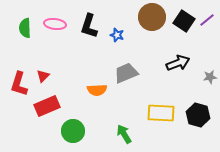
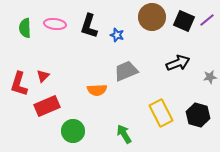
black square: rotated 10 degrees counterclockwise
gray trapezoid: moved 2 px up
yellow rectangle: rotated 60 degrees clockwise
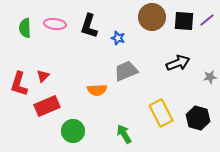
black square: rotated 20 degrees counterclockwise
blue star: moved 1 px right, 3 px down
black hexagon: moved 3 px down
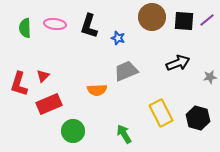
red rectangle: moved 2 px right, 2 px up
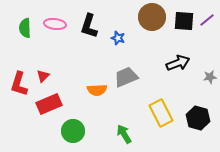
gray trapezoid: moved 6 px down
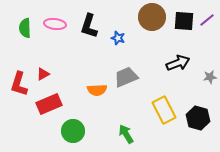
red triangle: moved 2 px up; rotated 16 degrees clockwise
yellow rectangle: moved 3 px right, 3 px up
green arrow: moved 2 px right
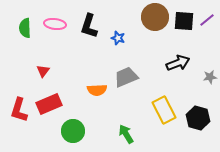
brown circle: moved 3 px right
red triangle: moved 3 px up; rotated 24 degrees counterclockwise
red L-shape: moved 26 px down
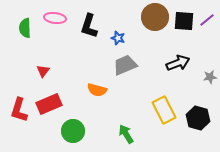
pink ellipse: moved 6 px up
gray trapezoid: moved 1 px left, 12 px up
orange semicircle: rotated 18 degrees clockwise
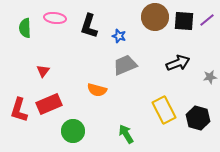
blue star: moved 1 px right, 2 px up
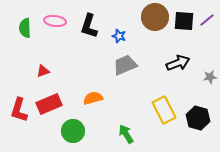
pink ellipse: moved 3 px down
red triangle: rotated 32 degrees clockwise
orange semicircle: moved 4 px left, 8 px down; rotated 150 degrees clockwise
